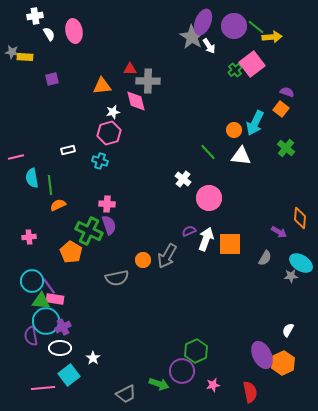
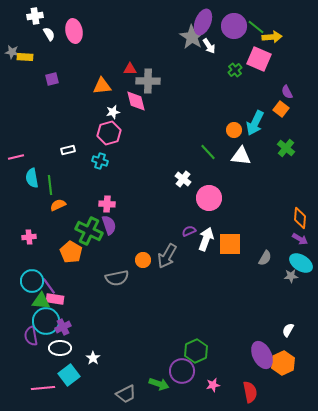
pink square at (252, 64): moved 7 px right, 5 px up; rotated 30 degrees counterclockwise
purple semicircle at (287, 92): rotated 136 degrees counterclockwise
purple arrow at (279, 232): moved 21 px right, 7 px down
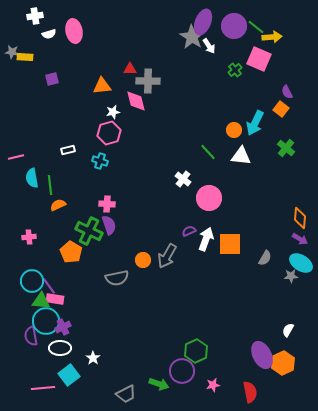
white semicircle at (49, 34): rotated 104 degrees clockwise
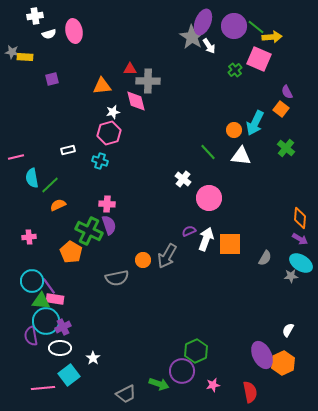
green line at (50, 185): rotated 54 degrees clockwise
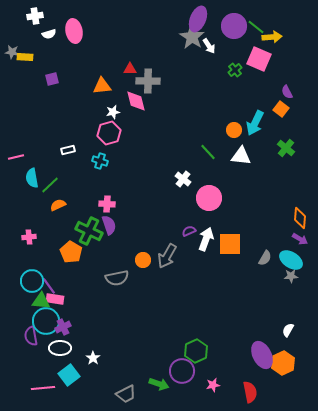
purple ellipse at (203, 22): moved 5 px left, 3 px up
cyan ellipse at (301, 263): moved 10 px left, 3 px up
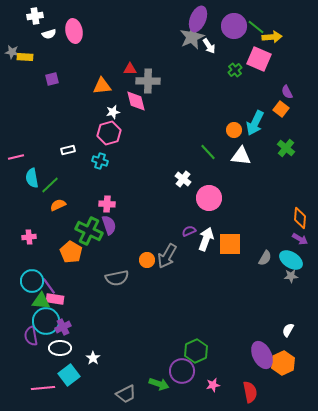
gray star at (192, 37): rotated 15 degrees clockwise
orange circle at (143, 260): moved 4 px right
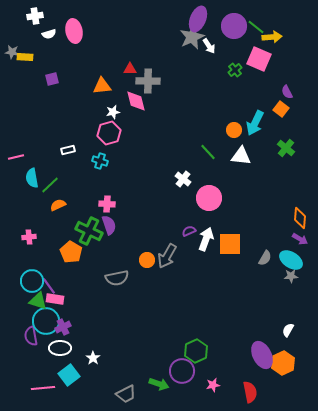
green triangle at (41, 301): moved 3 px left; rotated 12 degrees clockwise
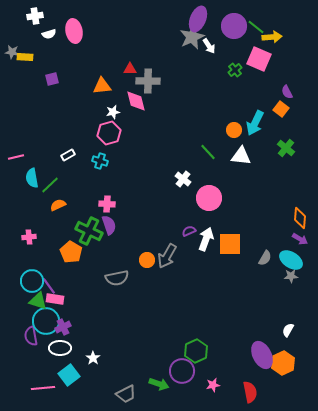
white rectangle at (68, 150): moved 5 px down; rotated 16 degrees counterclockwise
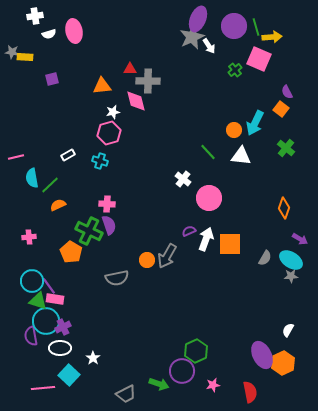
green line at (256, 27): rotated 36 degrees clockwise
orange diamond at (300, 218): moved 16 px left, 10 px up; rotated 15 degrees clockwise
cyan square at (69, 375): rotated 10 degrees counterclockwise
